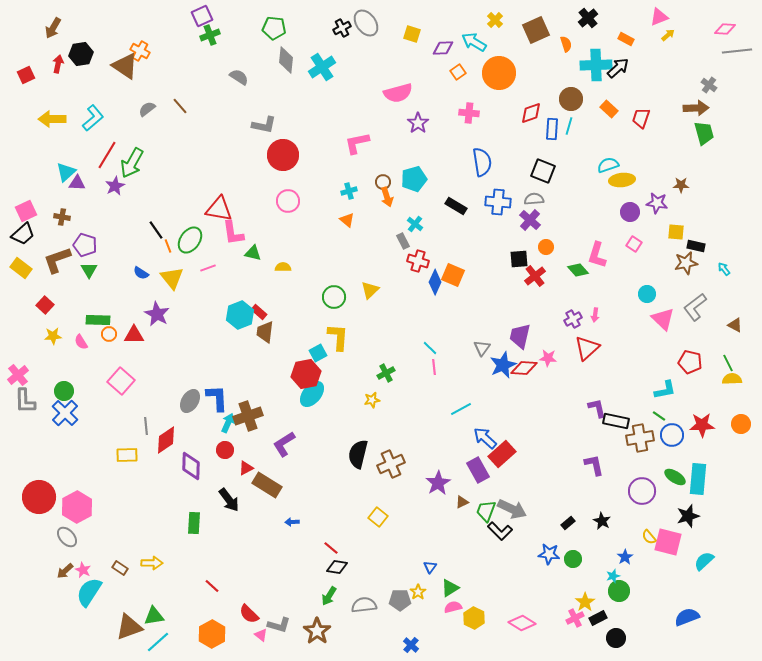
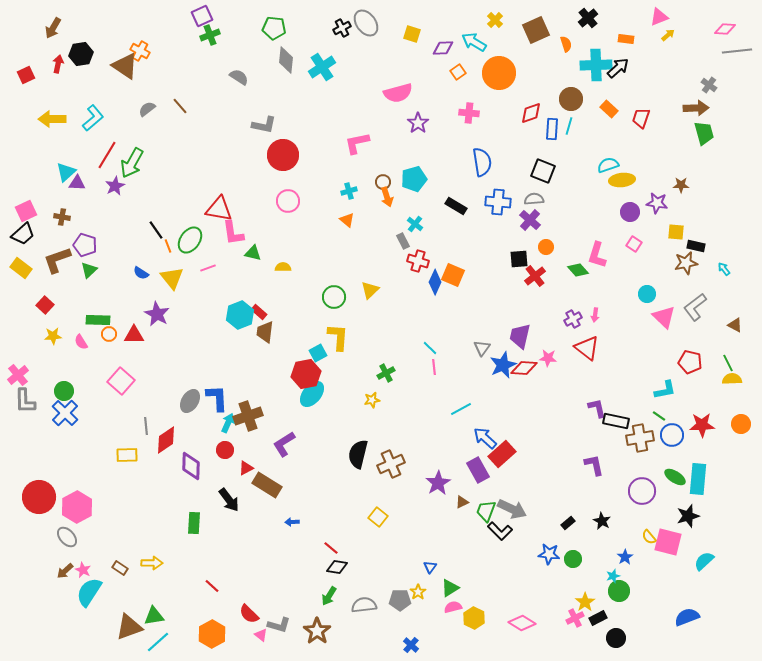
orange rectangle at (626, 39): rotated 21 degrees counterclockwise
green triangle at (89, 270): rotated 18 degrees clockwise
pink triangle at (663, 319): moved 1 px right, 2 px up
red triangle at (587, 348): rotated 40 degrees counterclockwise
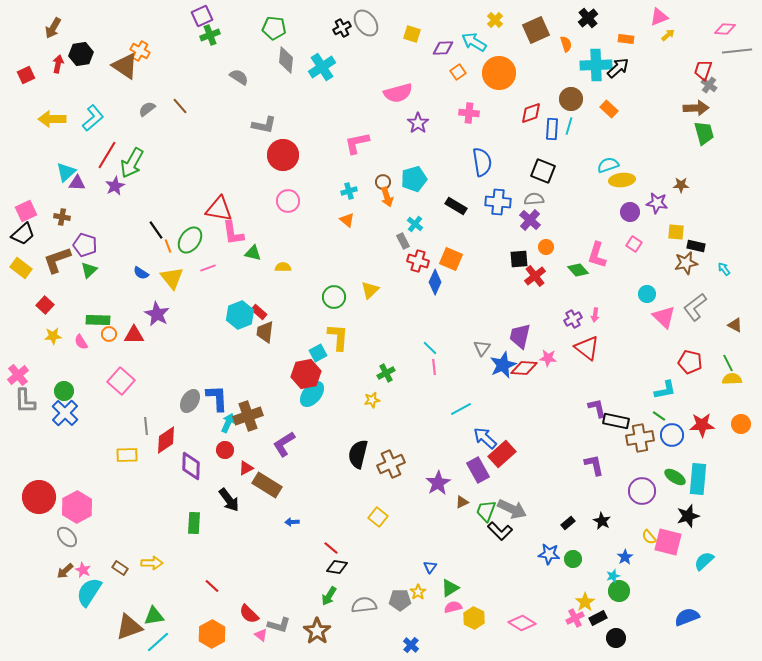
red trapezoid at (641, 118): moved 62 px right, 48 px up
orange square at (453, 275): moved 2 px left, 16 px up
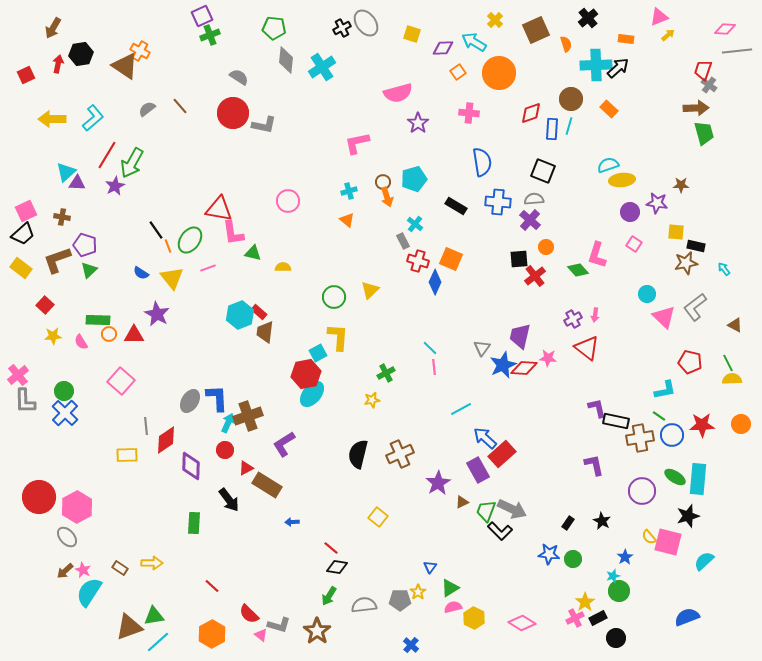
red circle at (283, 155): moved 50 px left, 42 px up
brown cross at (391, 464): moved 9 px right, 10 px up
black rectangle at (568, 523): rotated 16 degrees counterclockwise
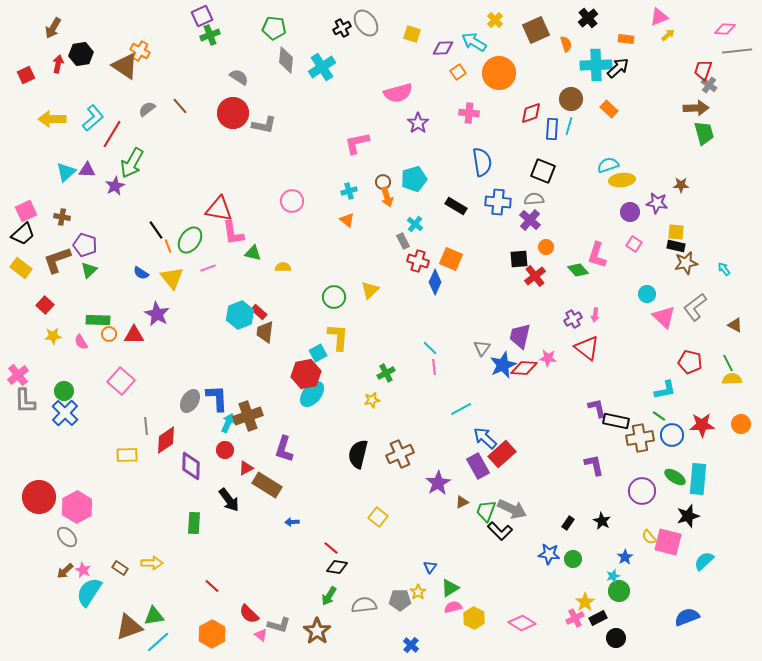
red line at (107, 155): moved 5 px right, 21 px up
purple triangle at (77, 183): moved 10 px right, 13 px up
pink circle at (288, 201): moved 4 px right
black rectangle at (696, 246): moved 20 px left
purple L-shape at (284, 444): moved 5 px down; rotated 40 degrees counterclockwise
purple rectangle at (478, 470): moved 4 px up
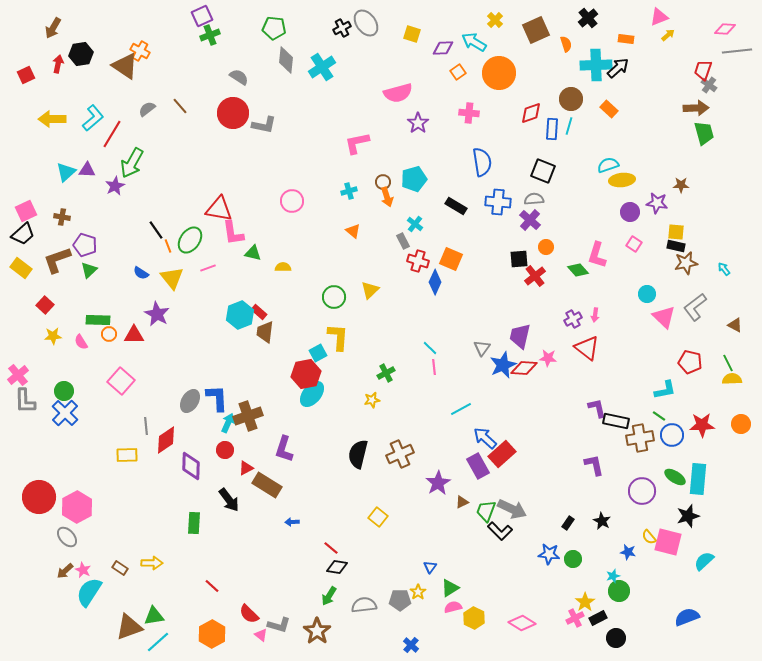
orange triangle at (347, 220): moved 6 px right, 11 px down
blue star at (625, 557): moved 3 px right, 5 px up; rotated 28 degrees counterclockwise
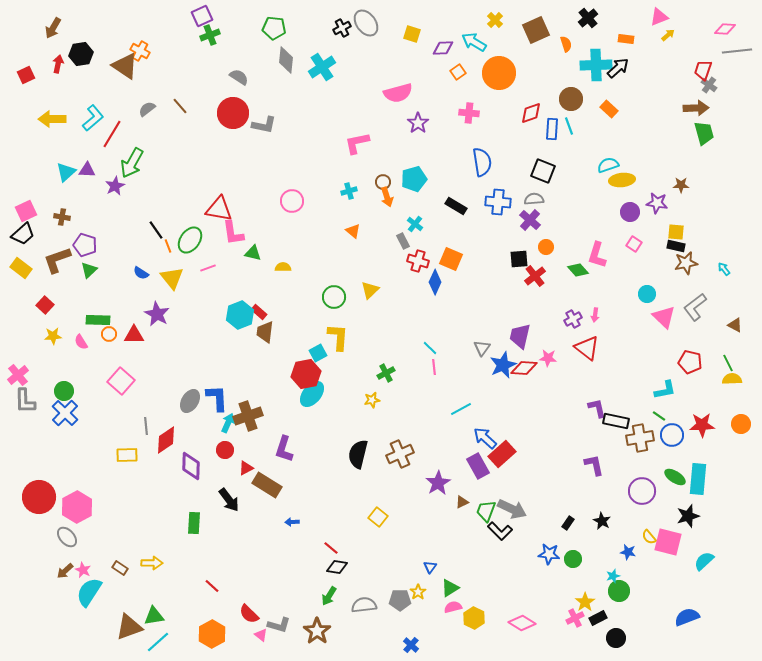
cyan line at (569, 126): rotated 36 degrees counterclockwise
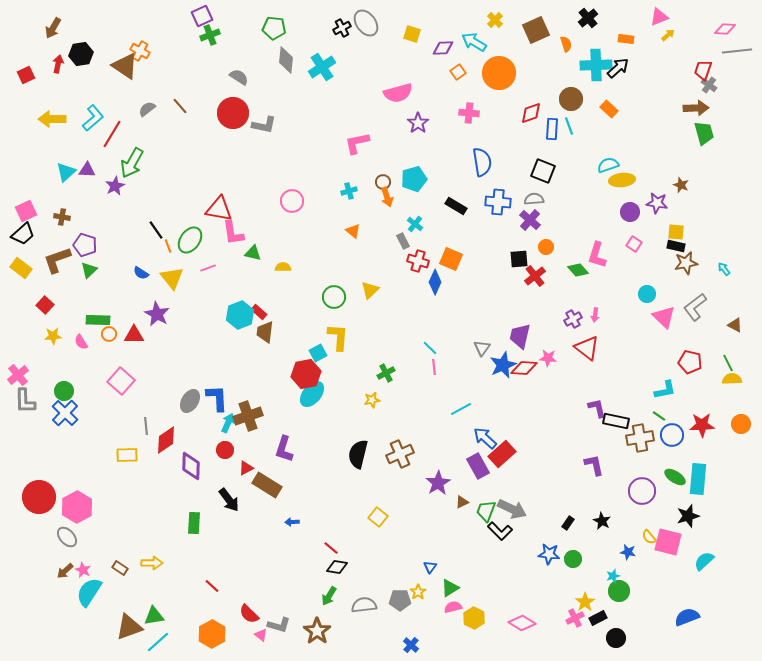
brown star at (681, 185): rotated 21 degrees clockwise
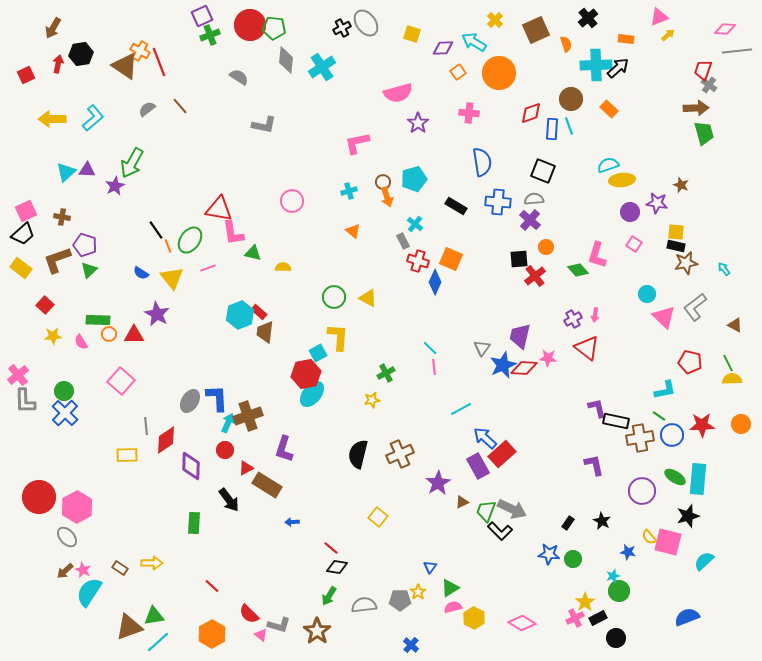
red circle at (233, 113): moved 17 px right, 88 px up
red line at (112, 134): moved 47 px right, 72 px up; rotated 52 degrees counterclockwise
yellow triangle at (370, 290): moved 2 px left, 8 px down; rotated 48 degrees counterclockwise
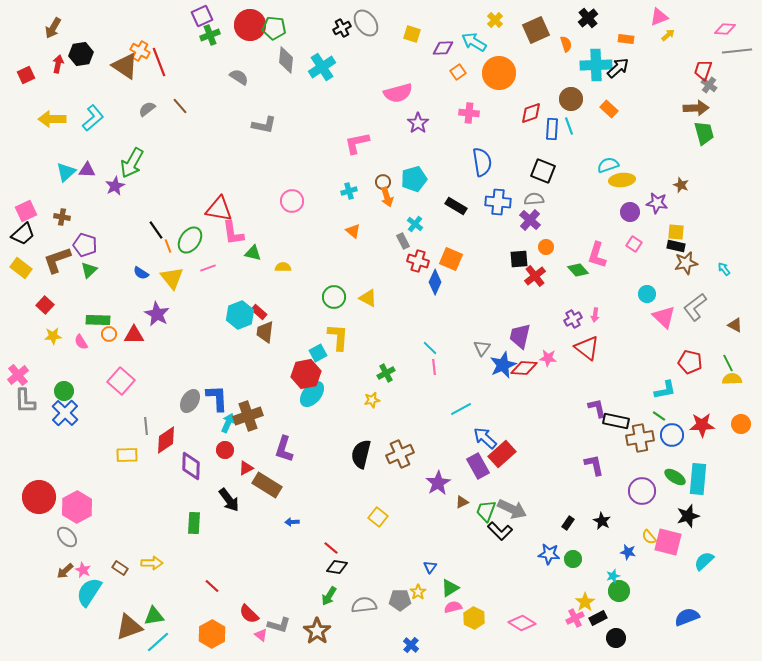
black semicircle at (358, 454): moved 3 px right
